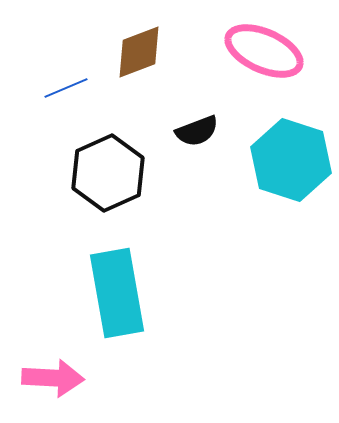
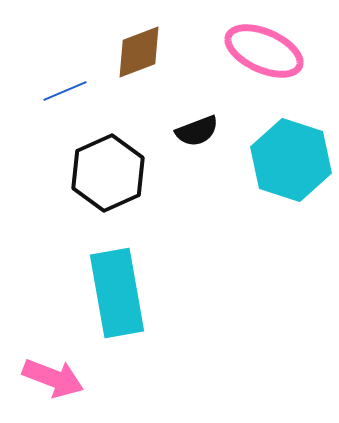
blue line: moved 1 px left, 3 px down
pink arrow: rotated 18 degrees clockwise
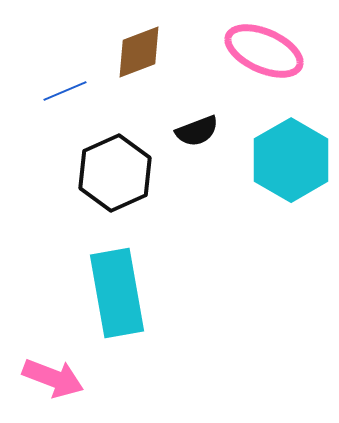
cyan hexagon: rotated 12 degrees clockwise
black hexagon: moved 7 px right
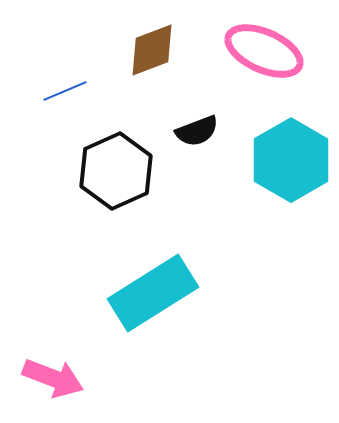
brown diamond: moved 13 px right, 2 px up
black hexagon: moved 1 px right, 2 px up
cyan rectangle: moved 36 px right; rotated 68 degrees clockwise
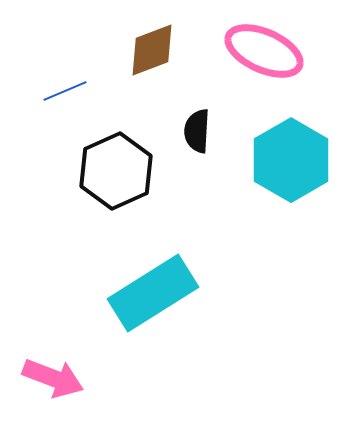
black semicircle: rotated 114 degrees clockwise
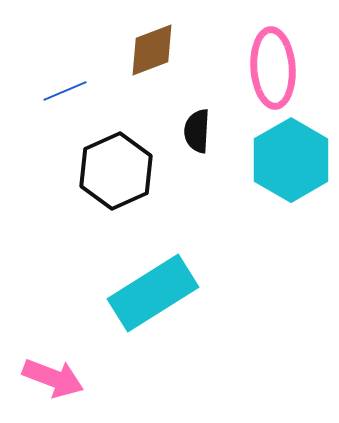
pink ellipse: moved 9 px right, 17 px down; rotated 62 degrees clockwise
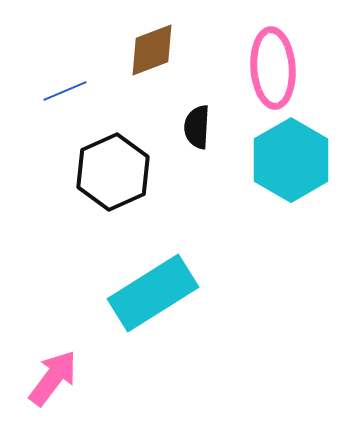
black semicircle: moved 4 px up
black hexagon: moved 3 px left, 1 px down
pink arrow: rotated 74 degrees counterclockwise
